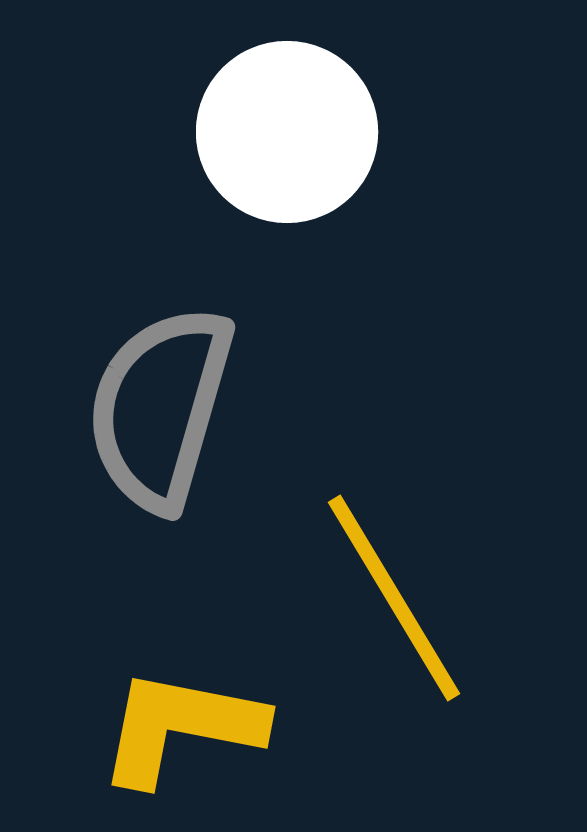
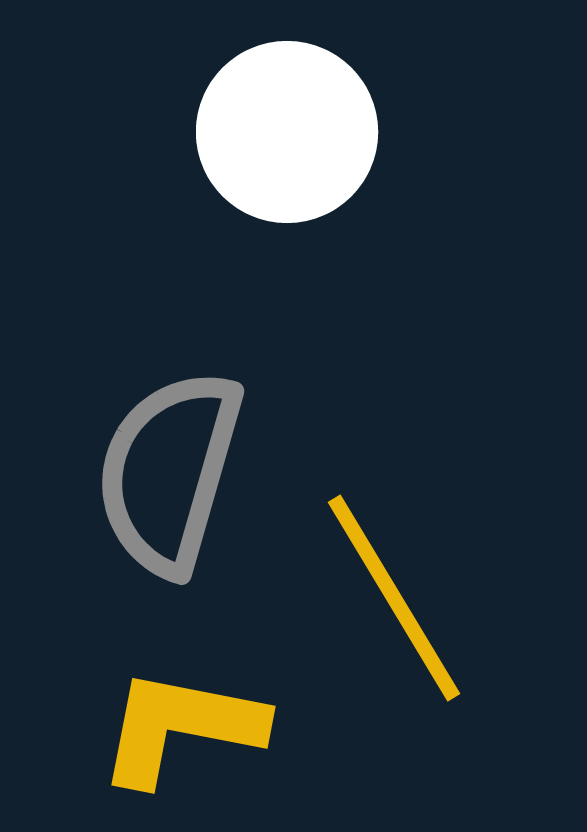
gray semicircle: moved 9 px right, 64 px down
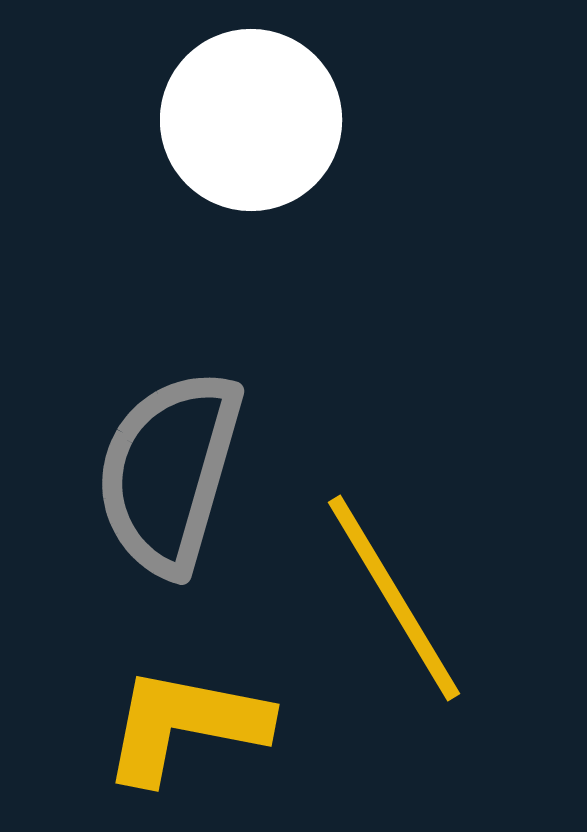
white circle: moved 36 px left, 12 px up
yellow L-shape: moved 4 px right, 2 px up
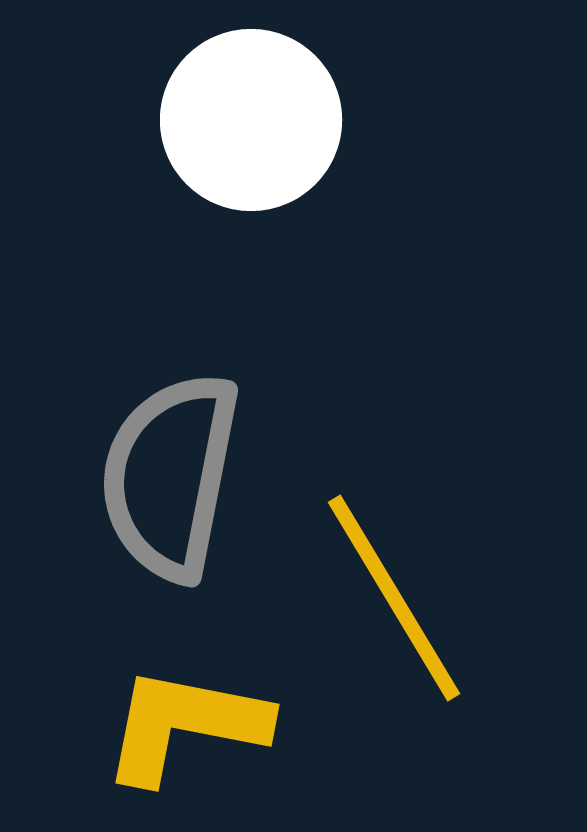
gray semicircle: moved 1 px right, 4 px down; rotated 5 degrees counterclockwise
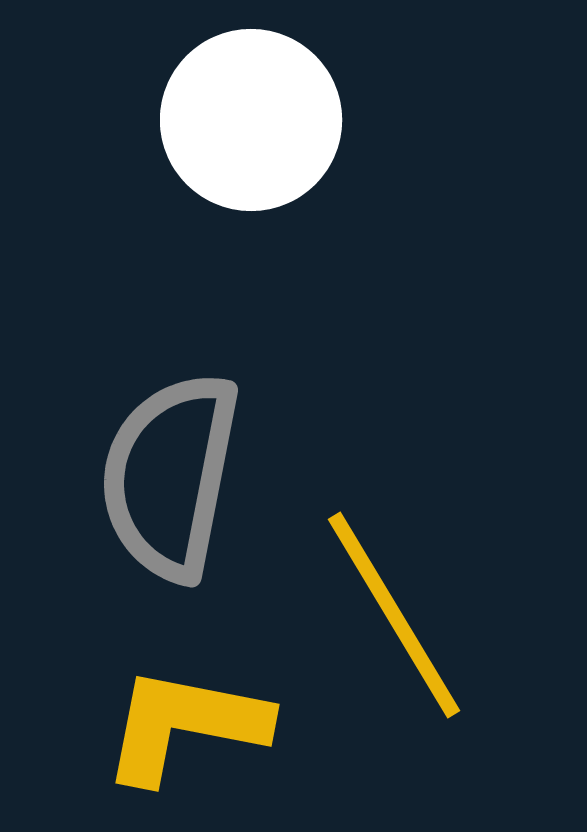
yellow line: moved 17 px down
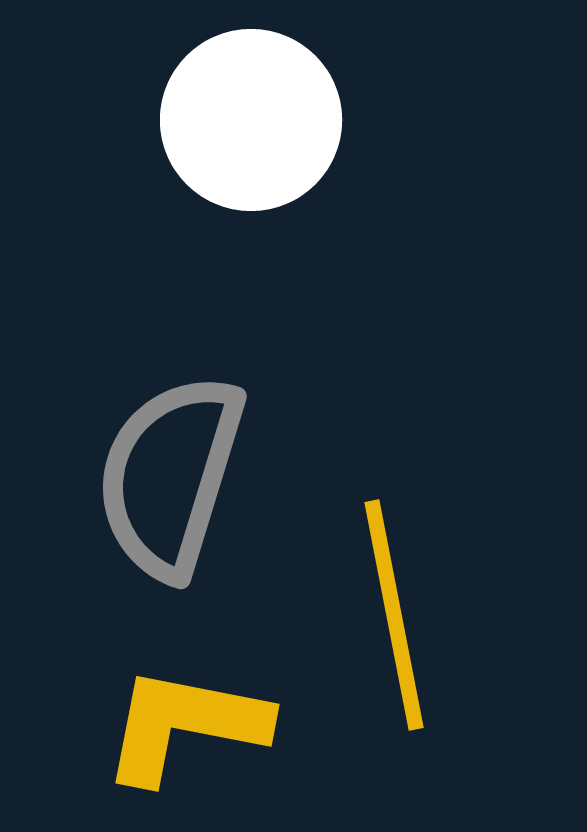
gray semicircle: rotated 6 degrees clockwise
yellow line: rotated 20 degrees clockwise
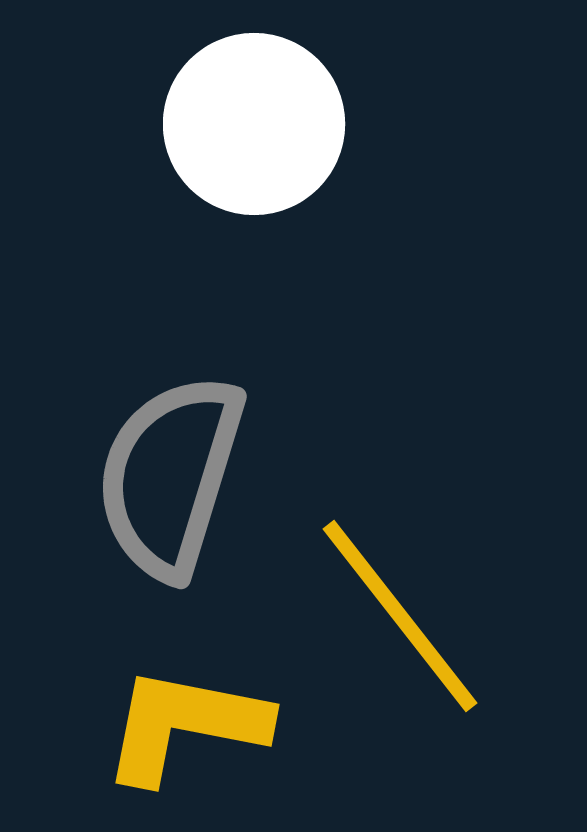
white circle: moved 3 px right, 4 px down
yellow line: moved 6 px right, 1 px down; rotated 27 degrees counterclockwise
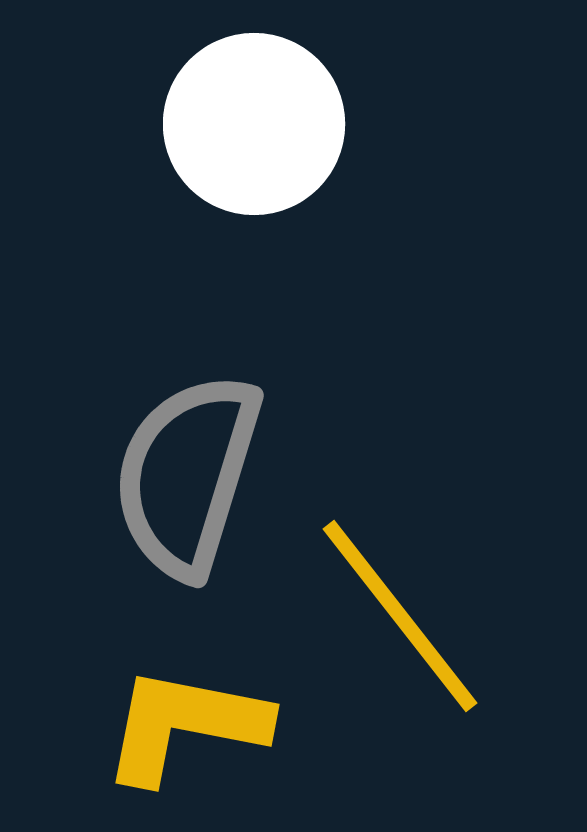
gray semicircle: moved 17 px right, 1 px up
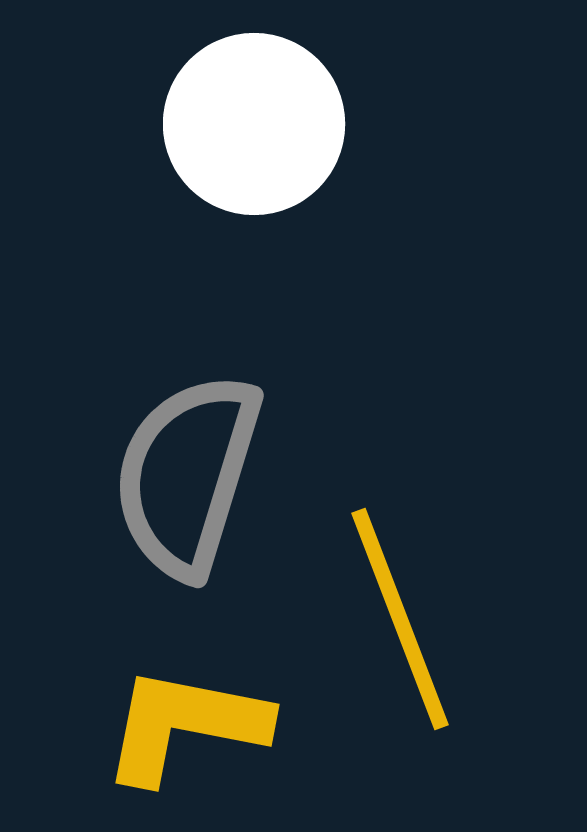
yellow line: moved 3 px down; rotated 17 degrees clockwise
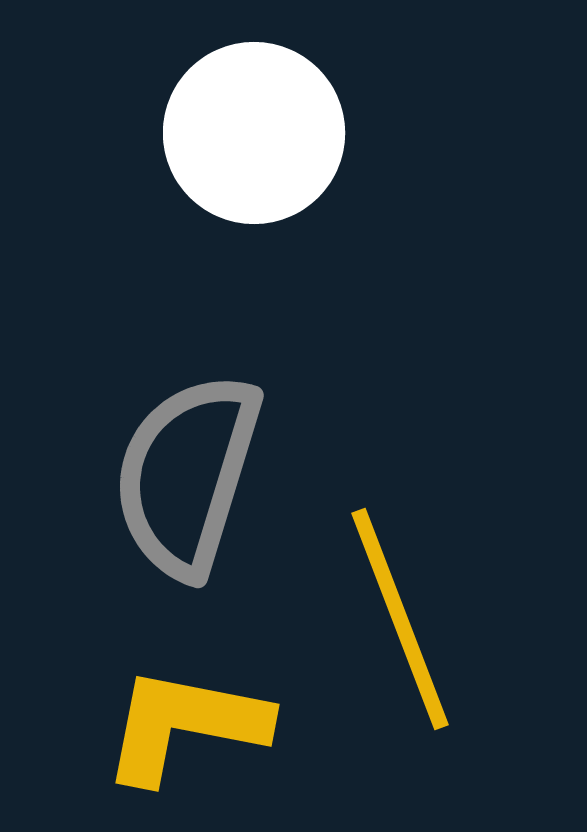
white circle: moved 9 px down
